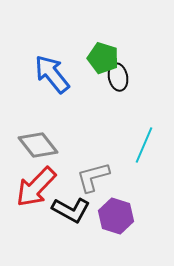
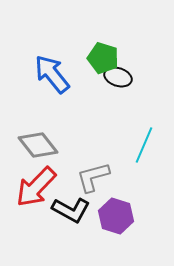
black ellipse: rotated 60 degrees counterclockwise
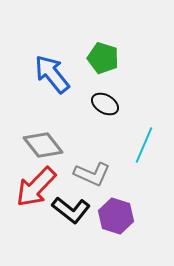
black ellipse: moved 13 px left, 27 px down; rotated 12 degrees clockwise
gray diamond: moved 5 px right
gray L-shape: moved 1 px left, 3 px up; rotated 141 degrees counterclockwise
black L-shape: rotated 9 degrees clockwise
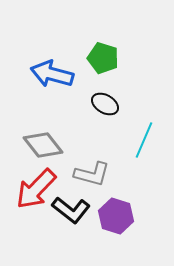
blue arrow: rotated 36 degrees counterclockwise
cyan line: moved 5 px up
gray L-shape: rotated 9 degrees counterclockwise
red arrow: moved 2 px down
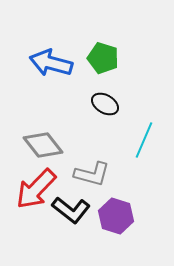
blue arrow: moved 1 px left, 11 px up
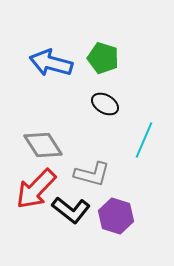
gray diamond: rotated 6 degrees clockwise
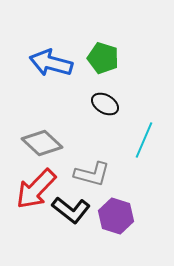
gray diamond: moved 1 px left, 2 px up; rotated 15 degrees counterclockwise
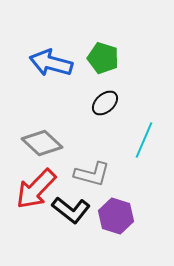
black ellipse: moved 1 px up; rotated 72 degrees counterclockwise
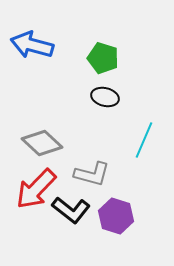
blue arrow: moved 19 px left, 18 px up
black ellipse: moved 6 px up; rotated 56 degrees clockwise
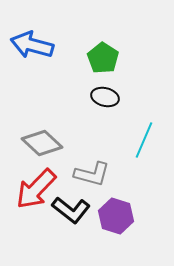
green pentagon: rotated 16 degrees clockwise
